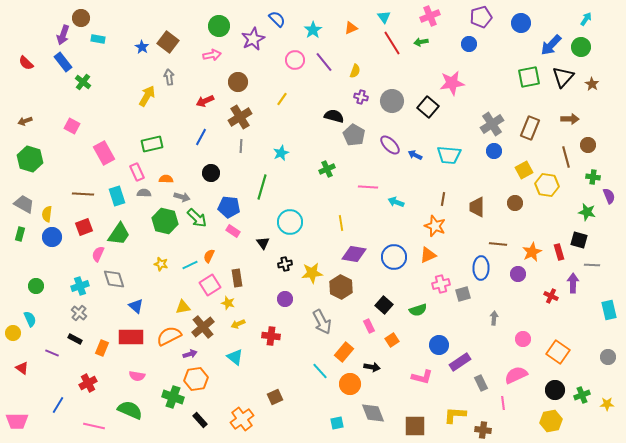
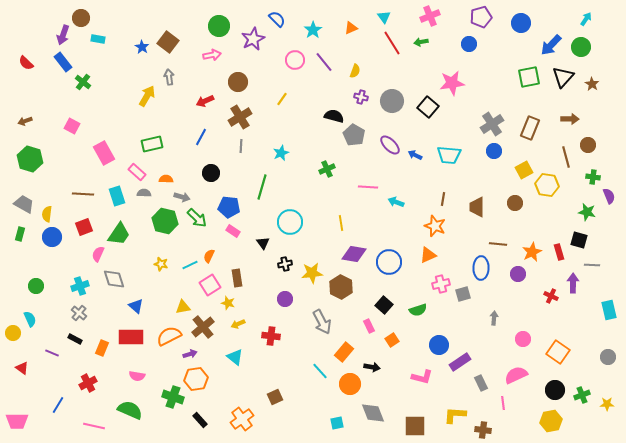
pink rectangle at (137, 172): rotated 24 degrees counterclockwise
blue circle at (394, 257): moved 5 px left, 5 px down
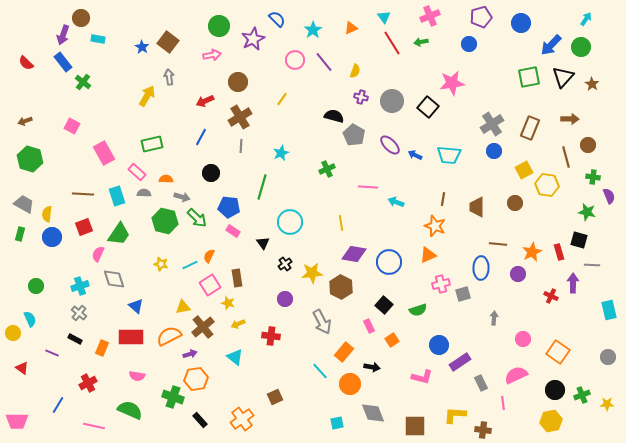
black cross at (285, 264): rotated 24 degrees counterclockwise
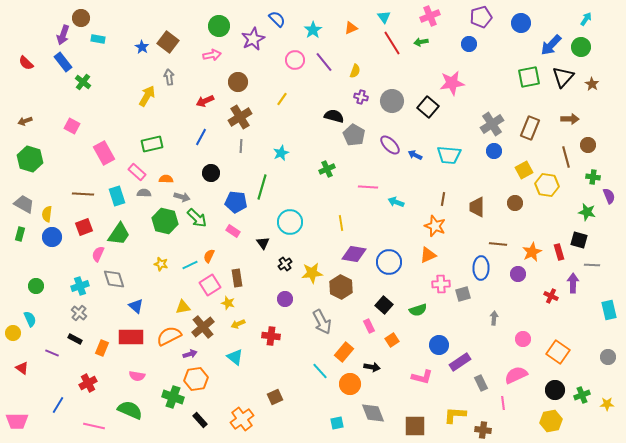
blue pentagon at (229, 207): moved 7 px right, 5 px up
pink cross at (441, 284): rotated 12 degrees clockwise
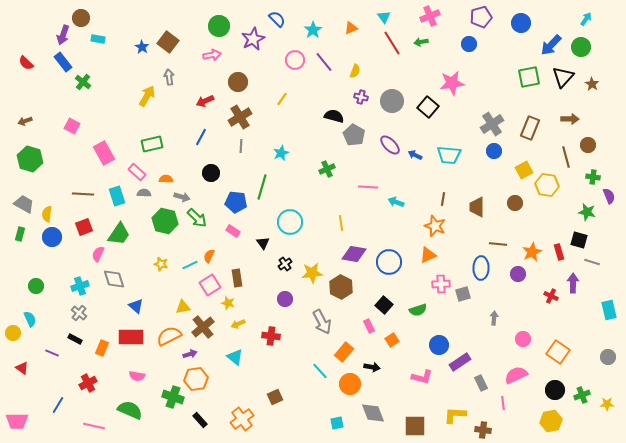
gray line at (592, 265): moved 3 px up; rotated 14 degrees clockwise
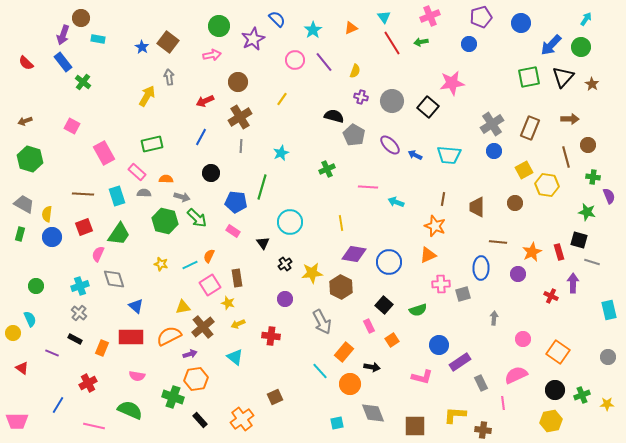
brown line at (498, 244): moved 2 px up
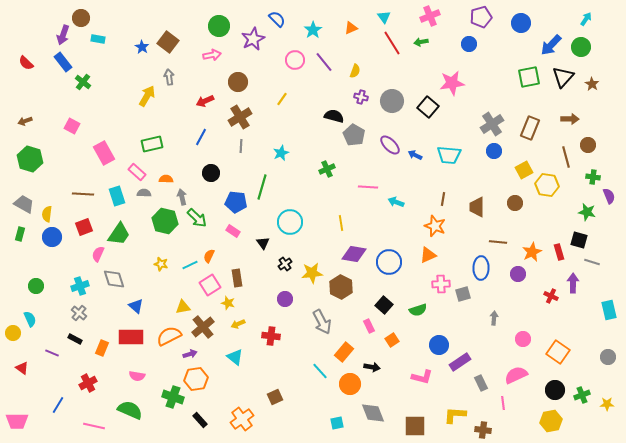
gray arrow at (182, 197): rotated 119 degrees counterclockwise
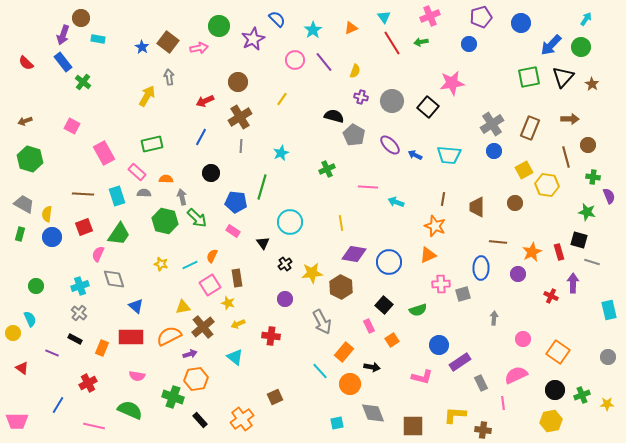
pink arrow at (212, 55): moved 13 px left, 7 px up
orange semicircle at (209, 256): moved 3 px right
brown square at (415, 426): moved 2 px left
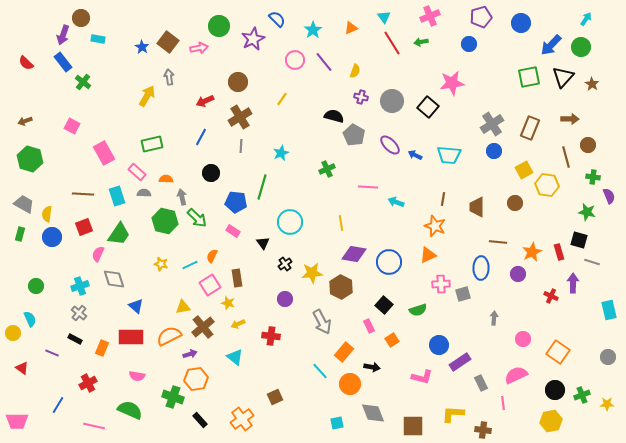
yellow L-shape at (455, 415): moved 2 px left, 1 px up
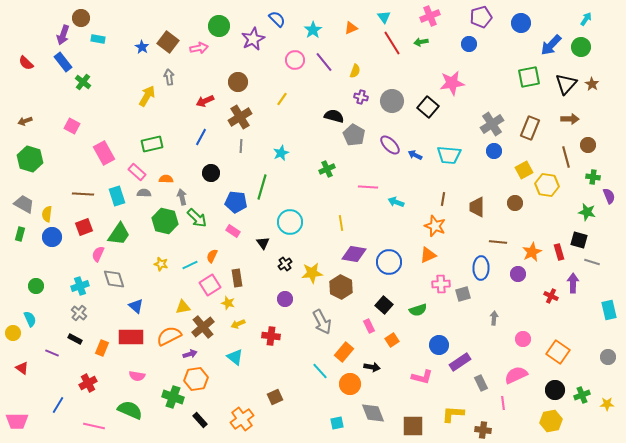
black triangle at (563, 77): moved 3 px right, 7 px down
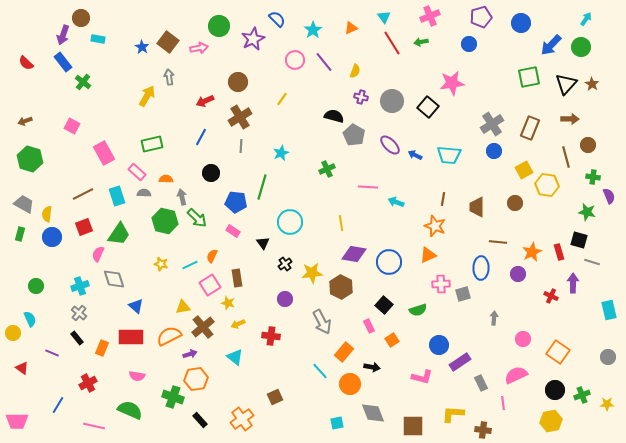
brown line at (83, 194): rotated 30 degrees counterclockwise
black rectangle at (75, 339): moved 2 px right, 1 px up; rotated 24 degrees clockwise
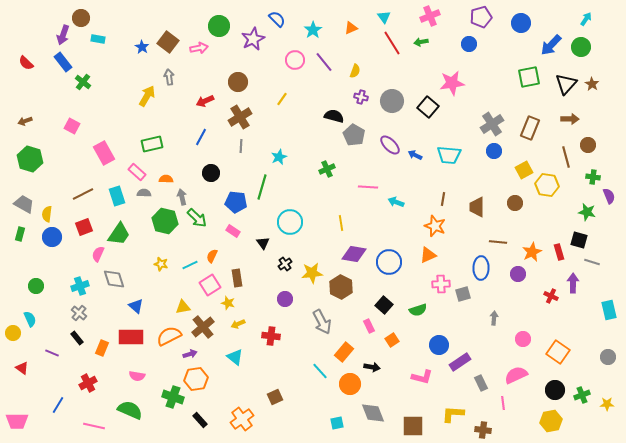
cyan star at (281, 153): moved 2 px left, 4 px down
